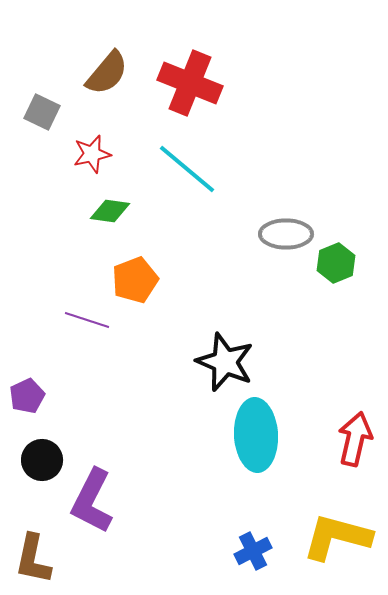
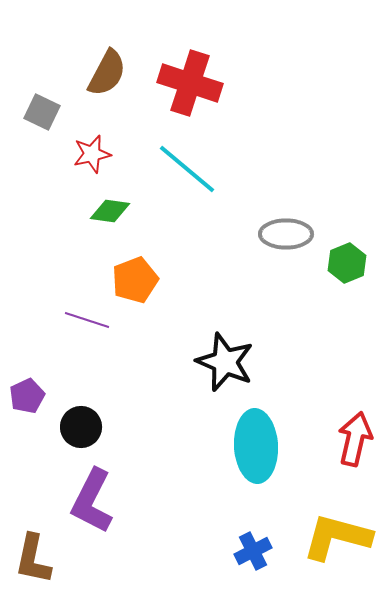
brown semicircle: rotated 12 degrees counterclockwise
red cross: rotated 4 degrees counterclockwise
green hexagon: moved 11 px right
cyan ellipse: moved 11 px down
black circle: moved 39 px right, 33 px up
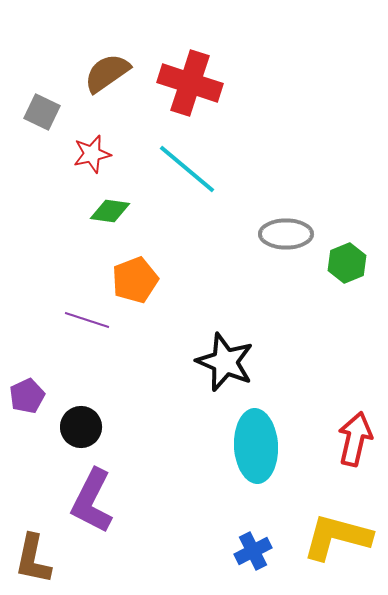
brown semicircle: rotated 153 degrees counterclockwise
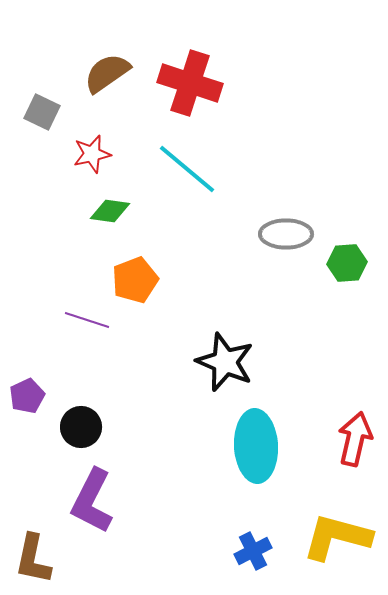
green hexagon: rotated 18 degrees clockwise
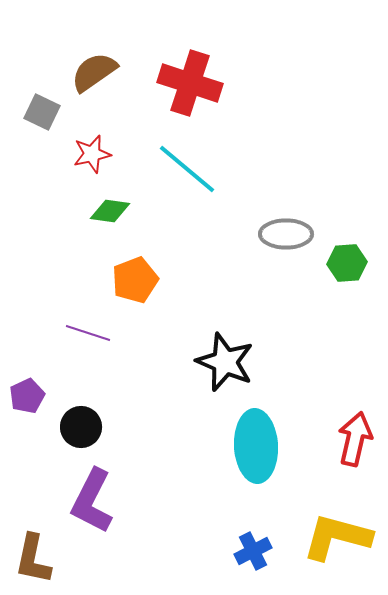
brown semicircle: moved 13 px left, 1 px up
purple line: moved 1 px right, 13 px down
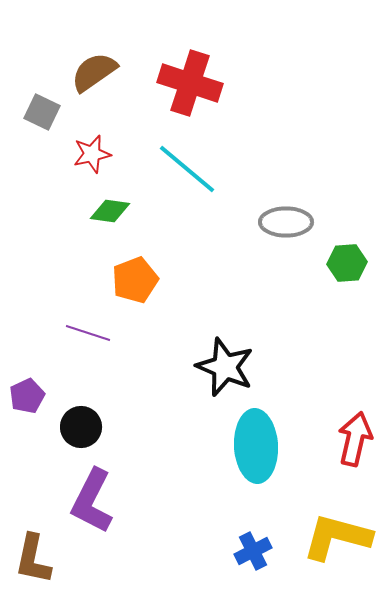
gray ellipse: moved 12 px up
black star: moved 5 px down
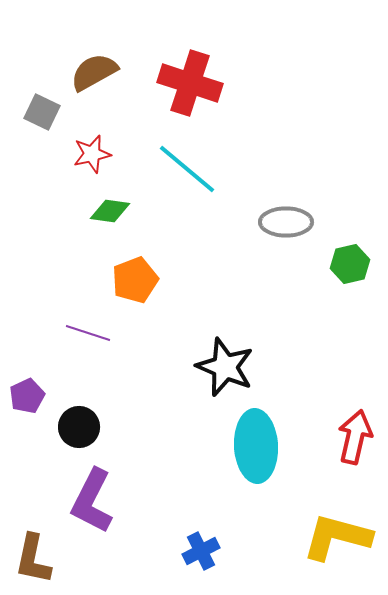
brown semicircle: rotated 6 degrees clockwise
green hexagon: moved 3 px right, 1 px down; rotated 9 degrees counterclockwise
black circle: moved 2 px left
red arrow: moved 2 px up
blue cross: moved 52 px left
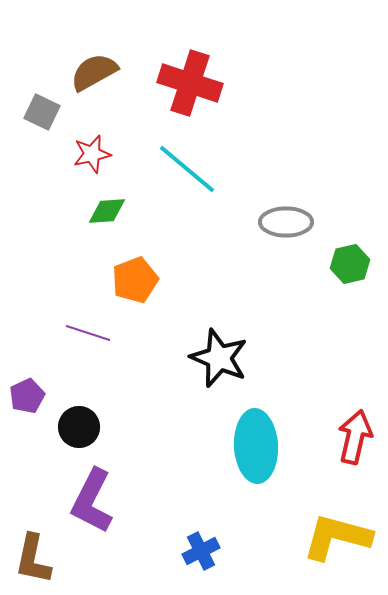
green diamond: moved 3 px left; rotated 12 degrees counterclockwise
black star: moved 6 px left, 9 px up
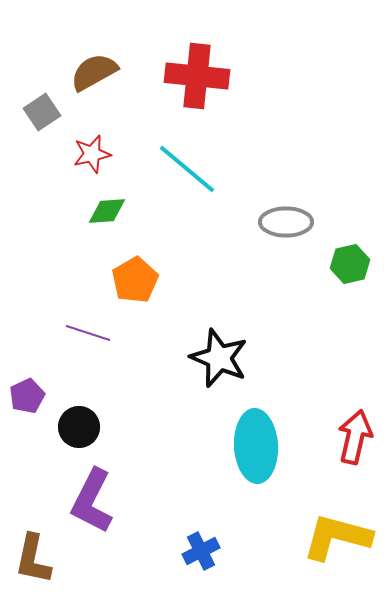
red cross: moved 7 px right, 7 px up; rotated 12 degrees counterclockwise
gray square: rotated 30 degrees clockwise
orange pentagon: rotated 9 degrees counterclockwise
